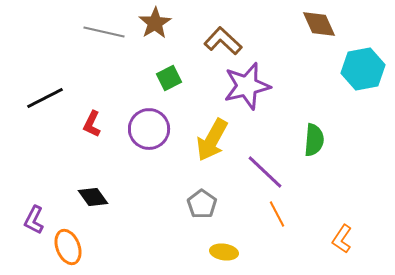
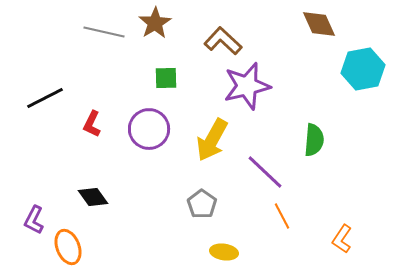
green square: moved 3 px left; rotated 25 degrees clockwise
orange line: moved 5 px right, 2 px down
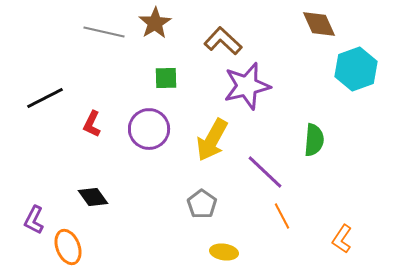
cyan hexagon: moved 7 px left; rotated 9 degrees counterclockwise
